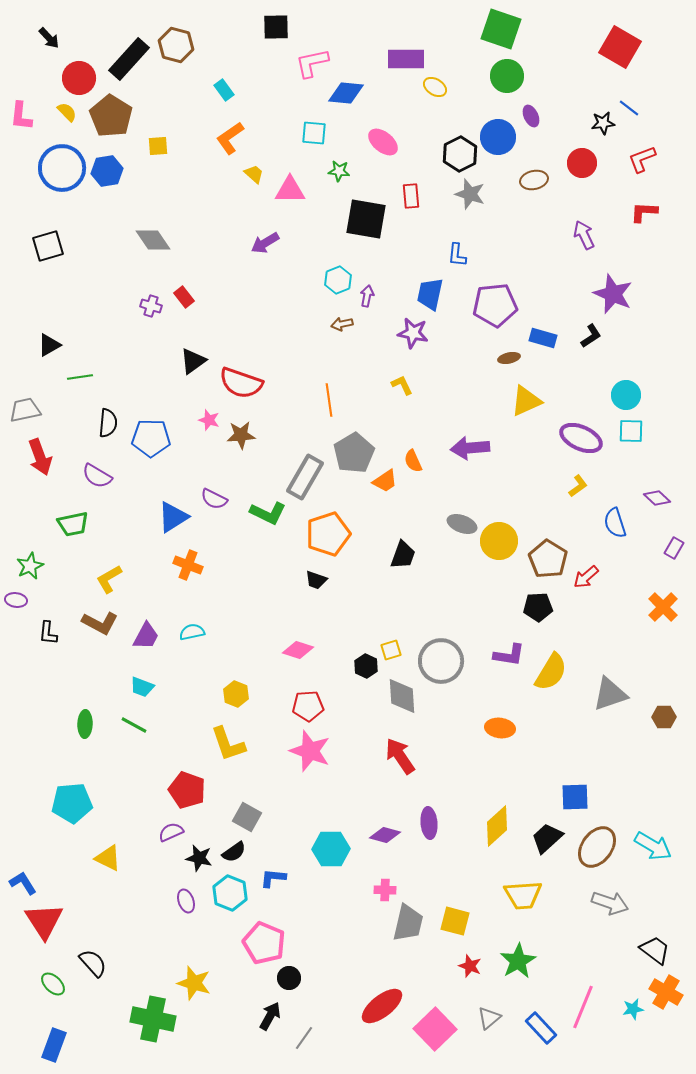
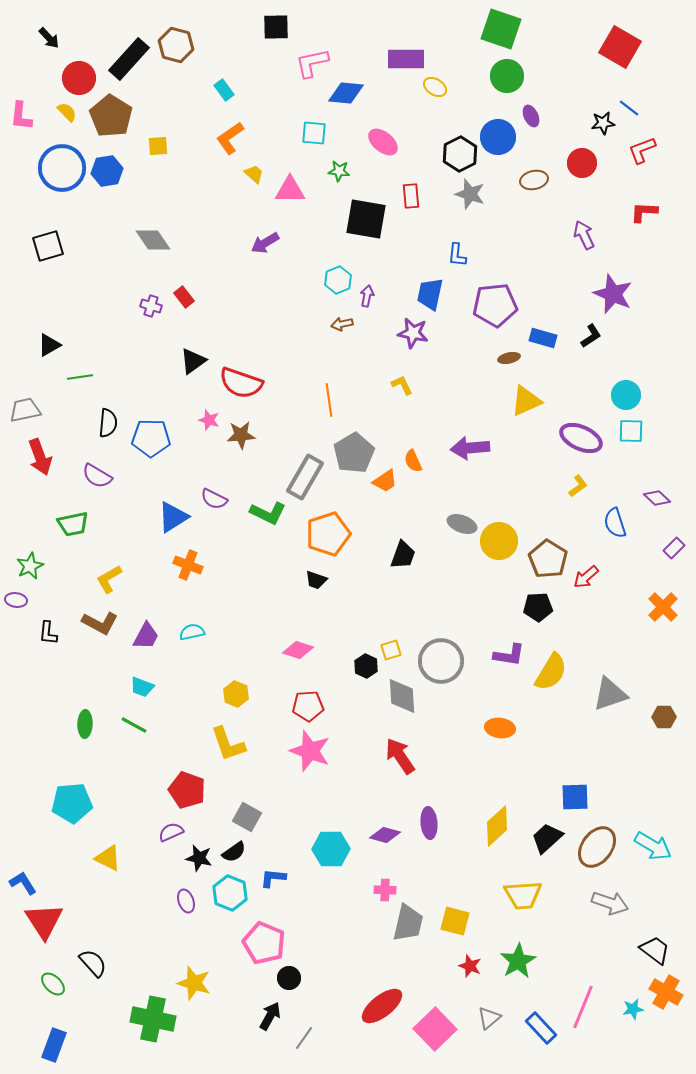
red L-shape at (642, 159): moved 9 px up
purple rectangle at (674, 548): rotated 15 degrees clockwise
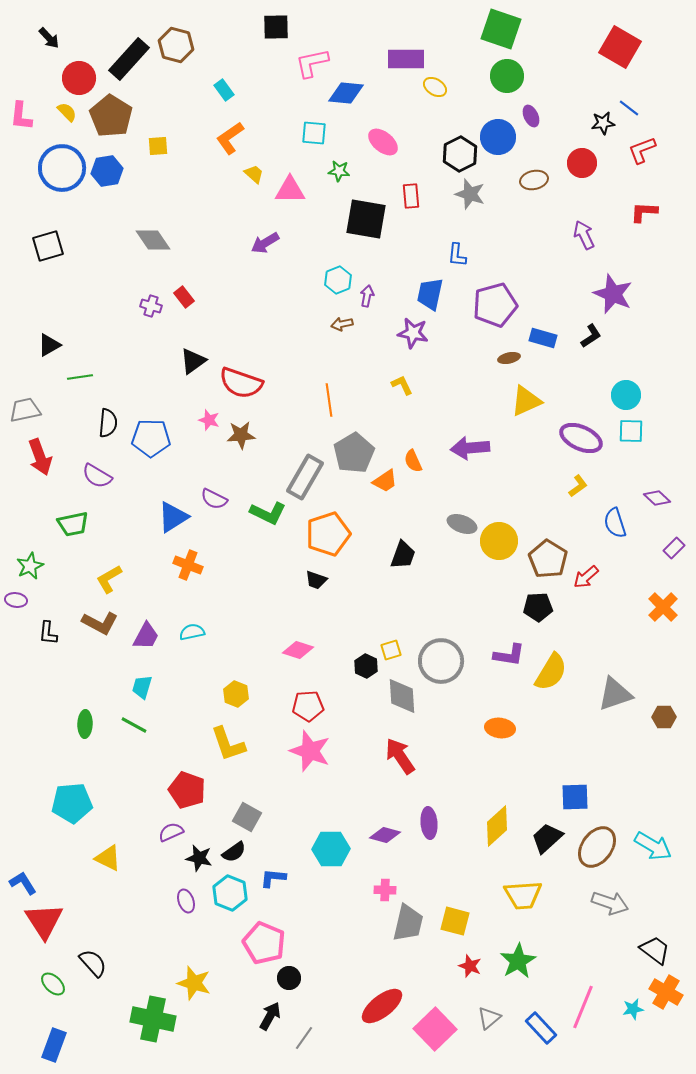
purple pentagon at (495, 305): rotated 9 degrees counterclockwise
cyan trapezoid at (142, 687): rotated 85 degrees clockwise
gray triangle at (610, 694): moved 5 px right
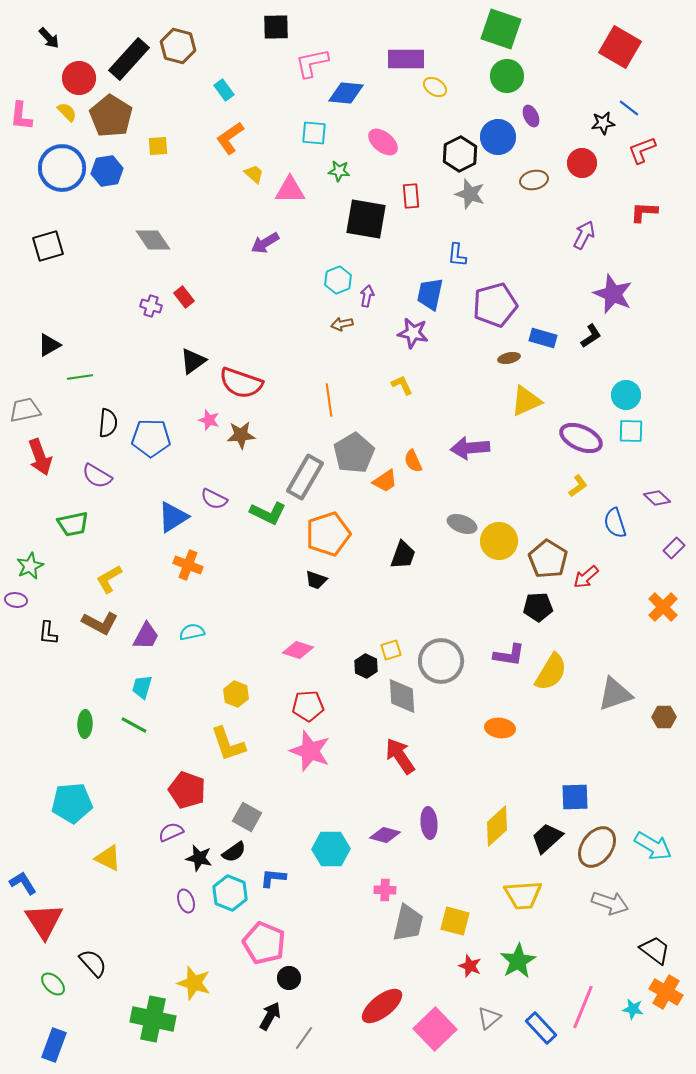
brown hexagon at (176, 45): moved 2 px right, 1 px down
purple arrow at (584, 235): rotated 52 degrees clockwise
cyan star at (633, 1009): rotated 20 degrees clockwise
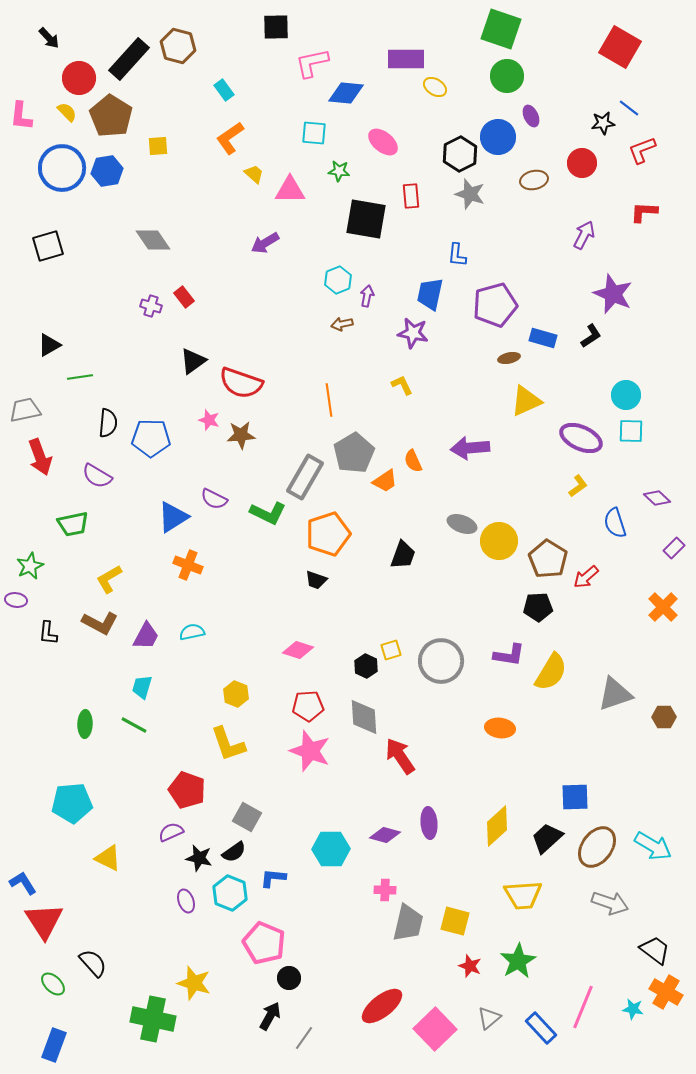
gray diamond at (402, 696): moved 38 px left, 21 px down
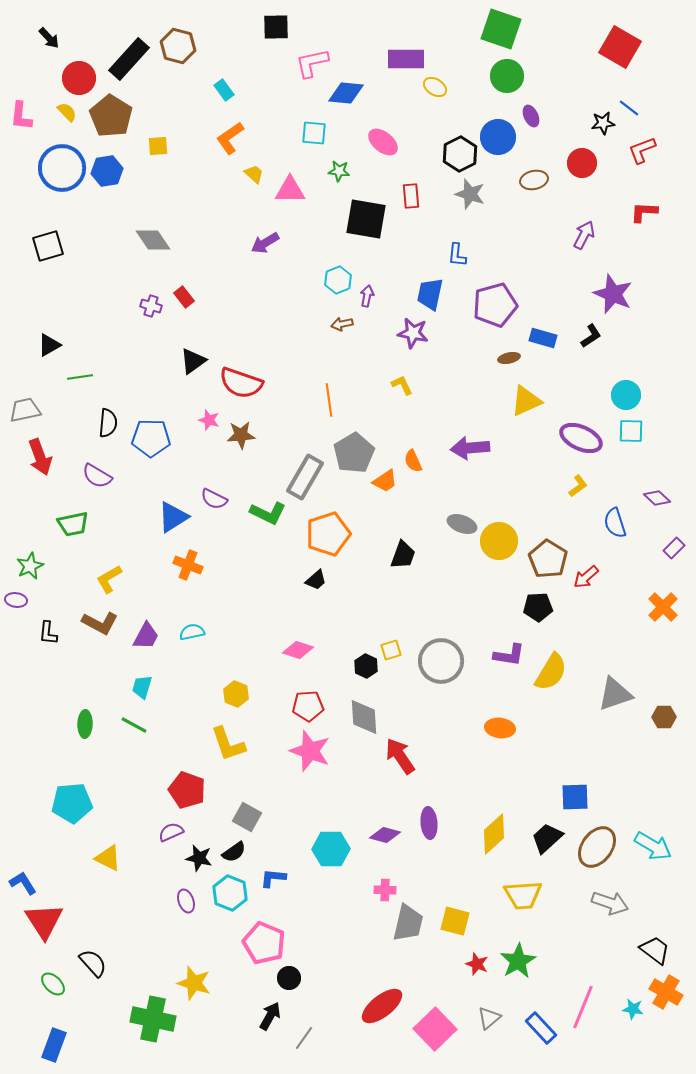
black trapezoid at (316, 580): rotated 60 degrees counterclockwise
yellow diamond at (497, 826): moved 3 px left, 8 px down
red star at (470, 966): moved 7 px right, 2 px up
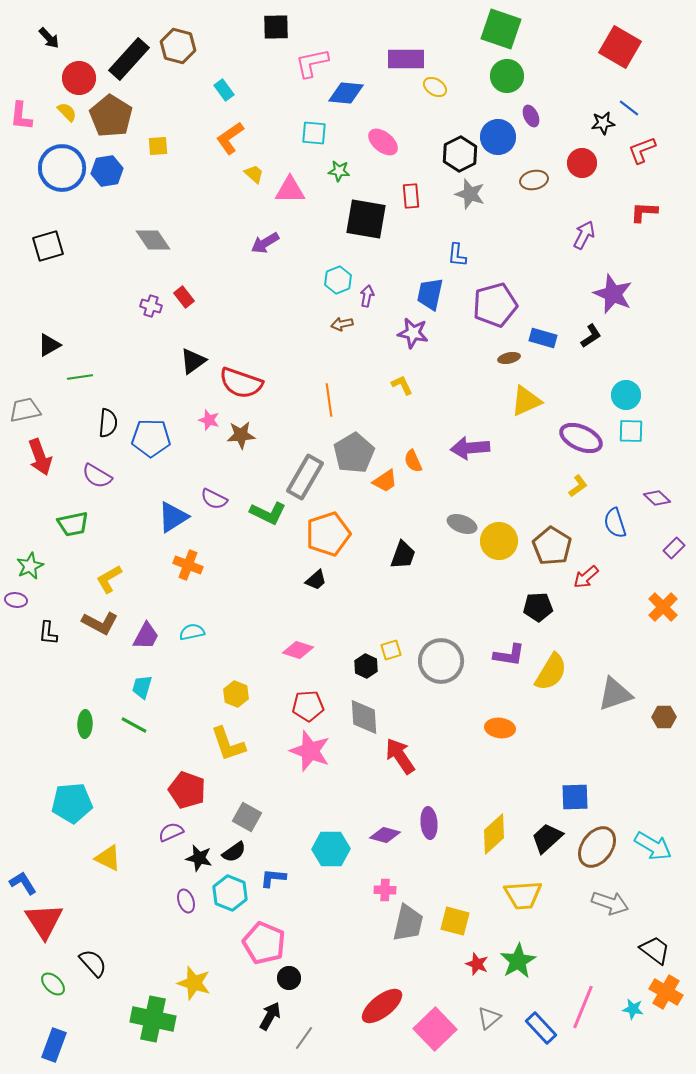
brown pentagon at (548, 559): moved 4 px right, 13 px up
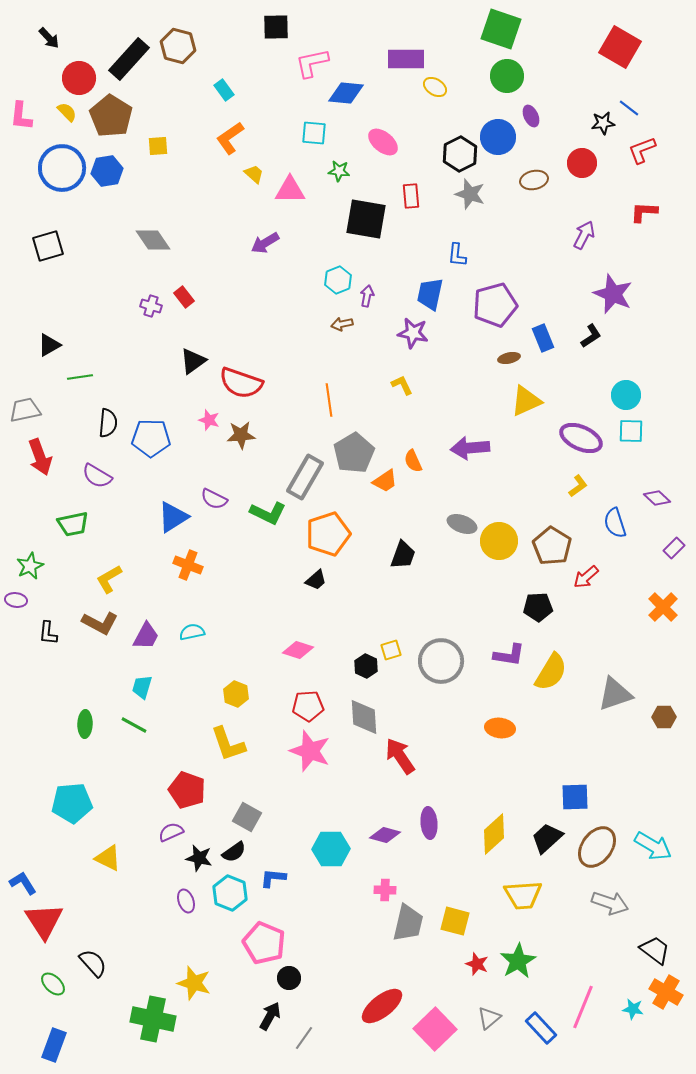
blue rectangle at (543, 338): rotated 52 degrees clockwise
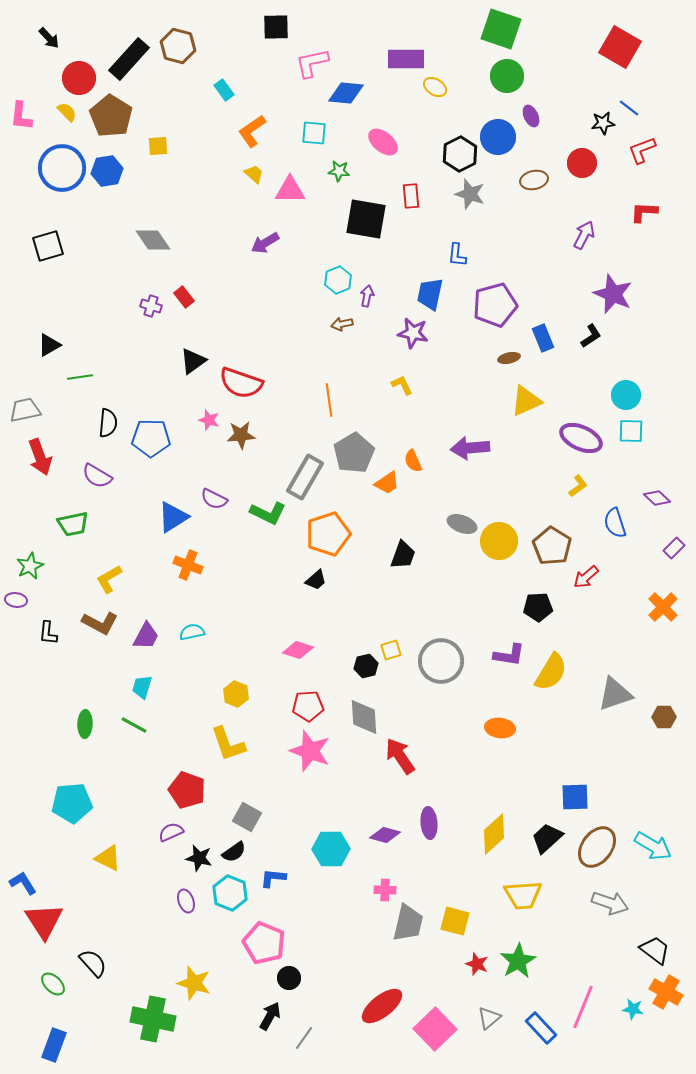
orange L-shape at (230, 138): moved 22 px right, 7 px up
orange trapezoid at (385, 481): moved 2 px right, 2 px down
black hexagon at (366, 666): rotated 20 degrees clockwise
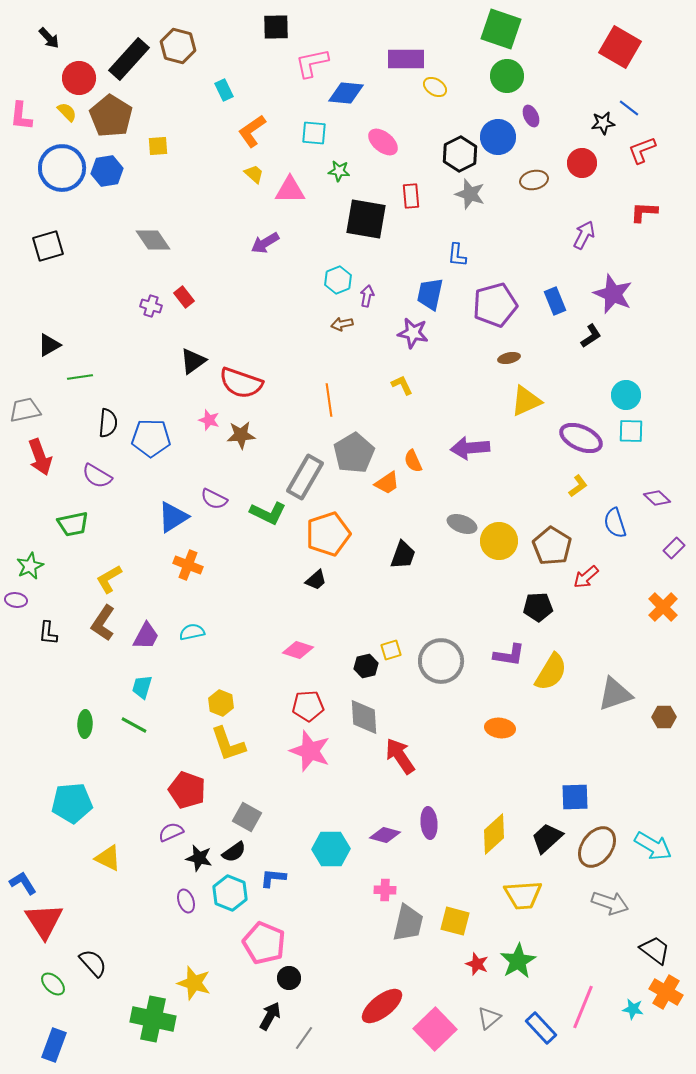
cyan rectangle at (224, 90): rotated 10 degrees clockwise
blue rectangle at (543, 338): moved 12 px right, 37 px up
brown L-shape at (100, 623): moved 3 px right; rotated 96 degrees clockwise
yellow hexagon at (236, 694): moved 15 px left, 9 px down
